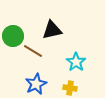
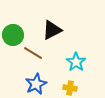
black triangle: rotated 15 degrees counterclockwise
green circle: moved 1 px up
brown line: moved 2 px down
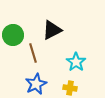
brown line: rotated 42 degrees clockwise
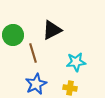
cyan star: rotated 30 degrees clockwise
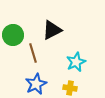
cyan star: rotated 18 degrees counterclockwise
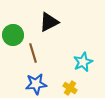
black triangle: moved 3 px left, 8 px up
cyan star: moved 7 px right
blue star: rotated 20 degrees clockwise
yellow cross: rotated 24 degrees clockwise
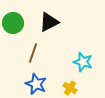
green circle: moved 12 px up
brown line: rotated 36 degrees clockwise
cyan star: rotated 30 degrees counterclockwise
blue star: rotated 30 degrees clockwise
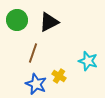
green circle: moved 4 px right, 3 px up
cyan star: moved 5 px right, 1 px up
yellow cross: moved 11 px left, 12 px up
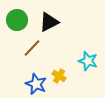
brown line: moved 1 px left, 5 px up; rotated 24 degrees clockwise
